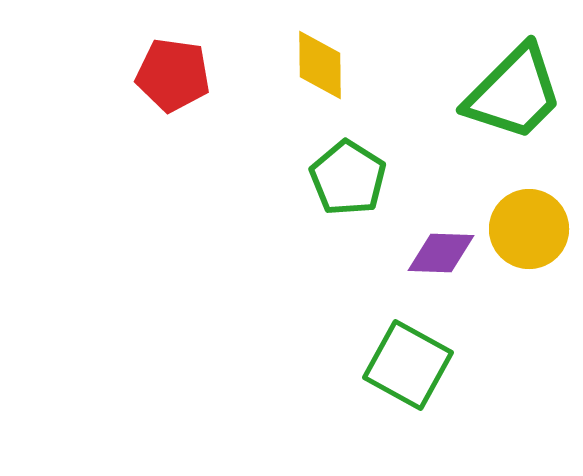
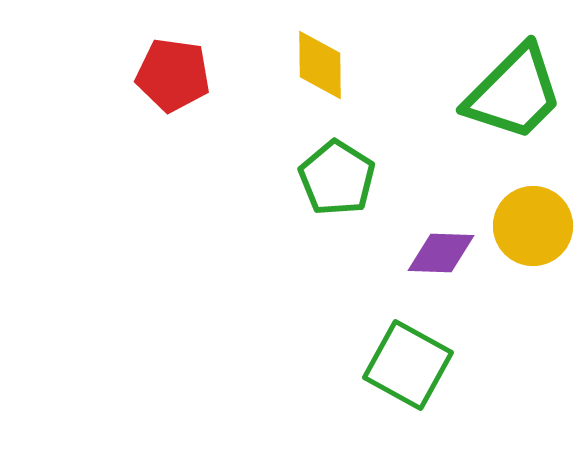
green pentagon: moved 11 px left
yellow circle: moved 4 px right, 3 px up
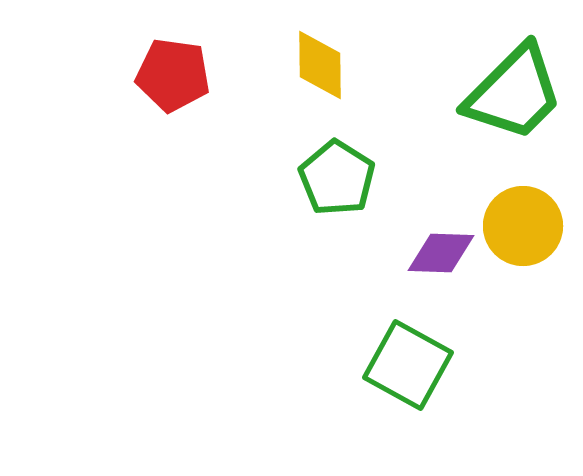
yellow circle: moved 10 px left
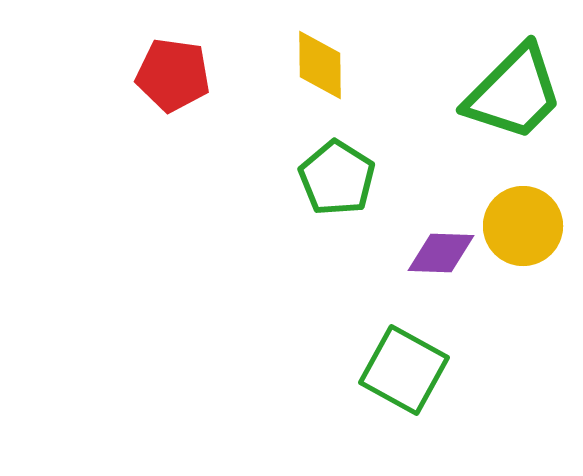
green square: moved 4 px left, 5 px down
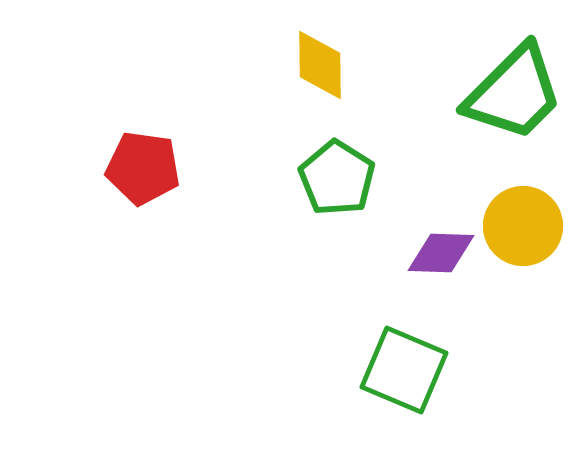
red pentagon: moved 30 px left, 93 px down
green square: rotated 6 degrees counterclockwise
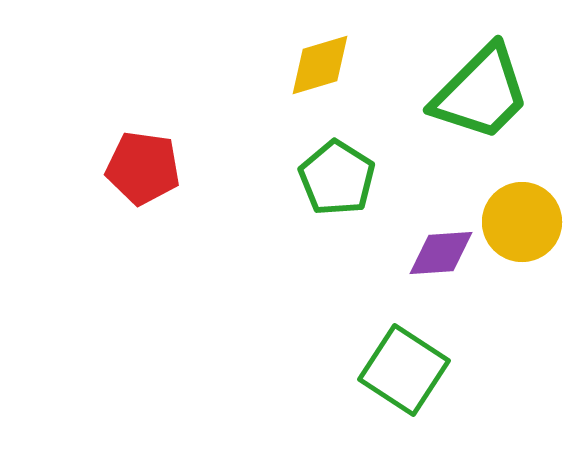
yellow diamond: rotated 74 degrees clockwise
green trapezoid: moved 33 px left
yellow circle: moved 1 px left, 4 px up
purple diamond: rotated 6 degrees counterclockwise
green square: rotated 10 degrees clockwise
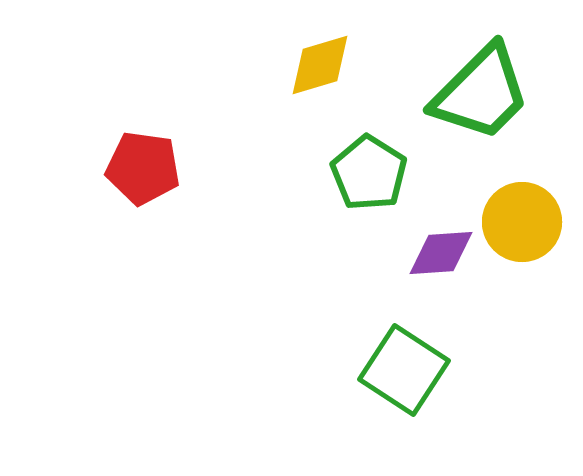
green pentagon: moved 32 px right, 5 px up
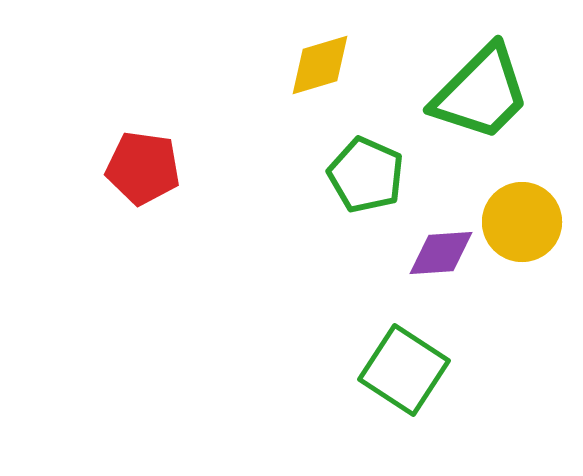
green pentagon: moved 3 px left, 2 px down; rotated 8 degrees counterclockwise
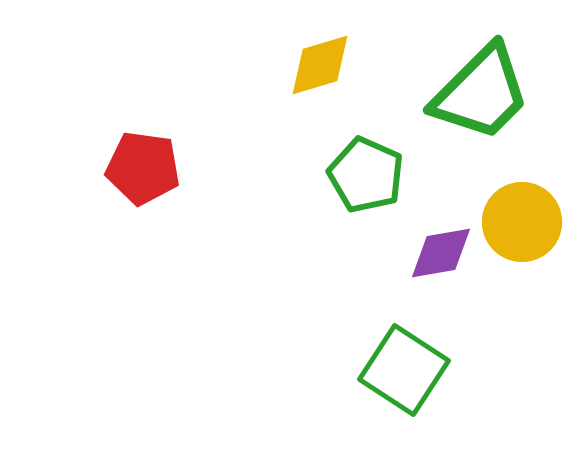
purple diamond: rotated 6 degrees counterclockwise
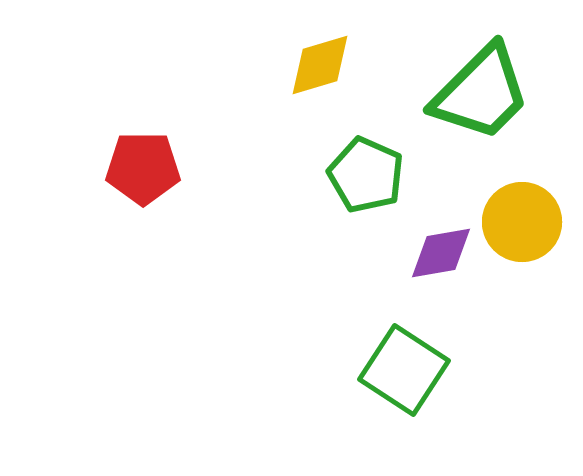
red pentagon: rotated 8 degrees counterclockwise
